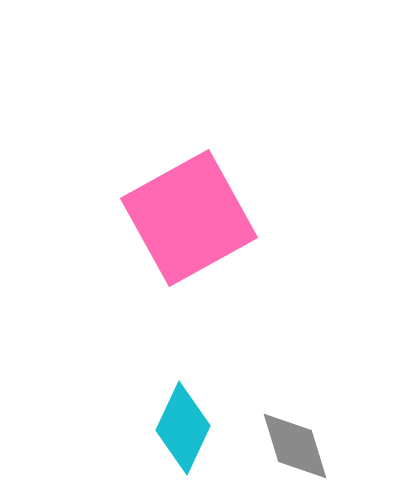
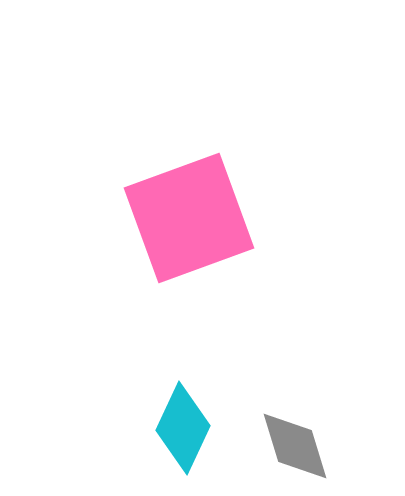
pink square: rotated 9 degrees clockwise
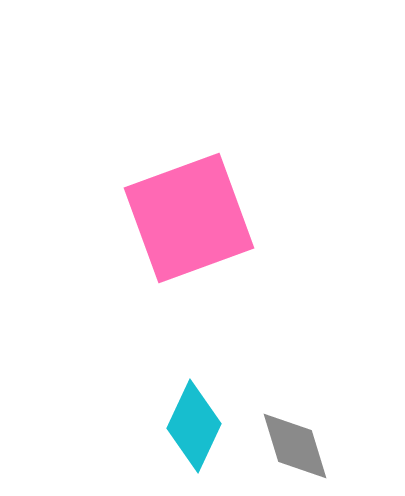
cyan diamond: moved 11 px right, 2 px up
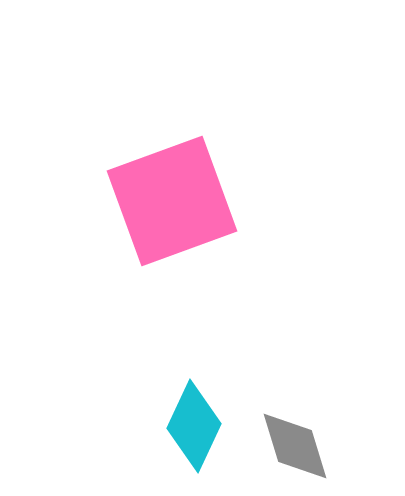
pink square: moved 17 px left, 17 px up
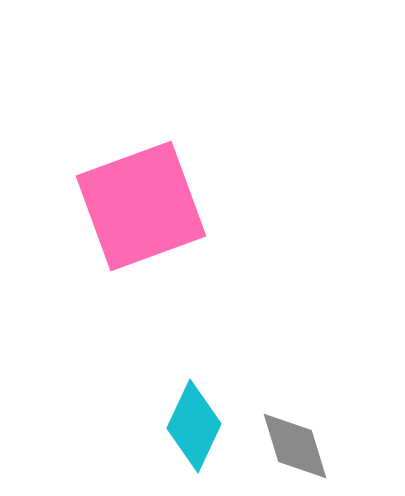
pink square: moved 31 px left, 5 px down
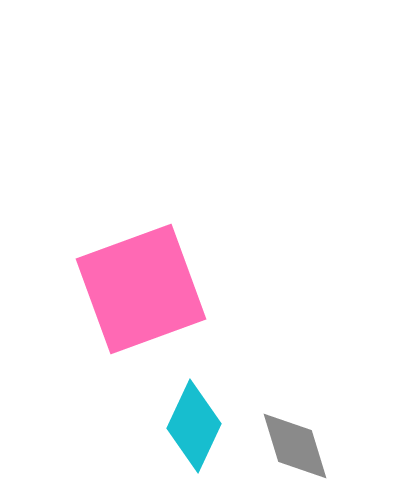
pink square: moved 83 px down
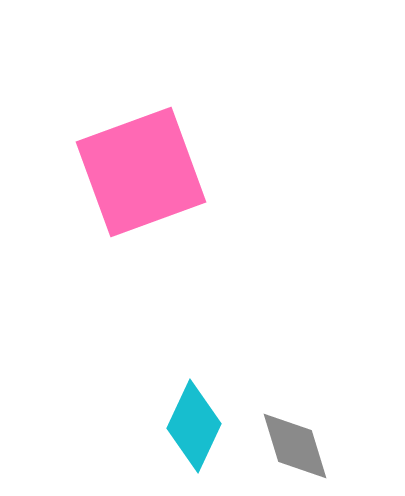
pink square: moved 117 px up
